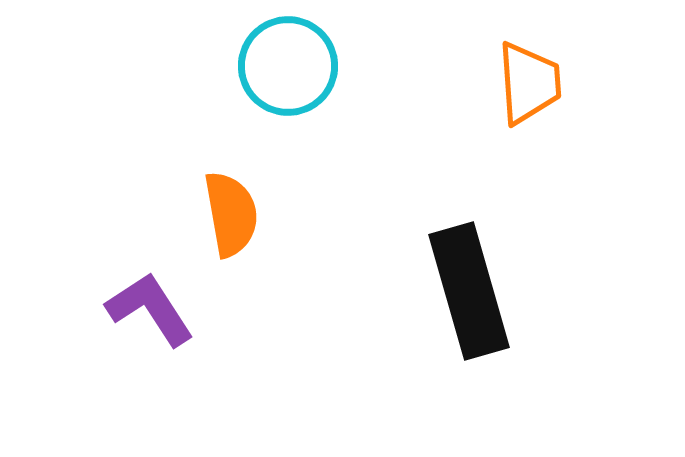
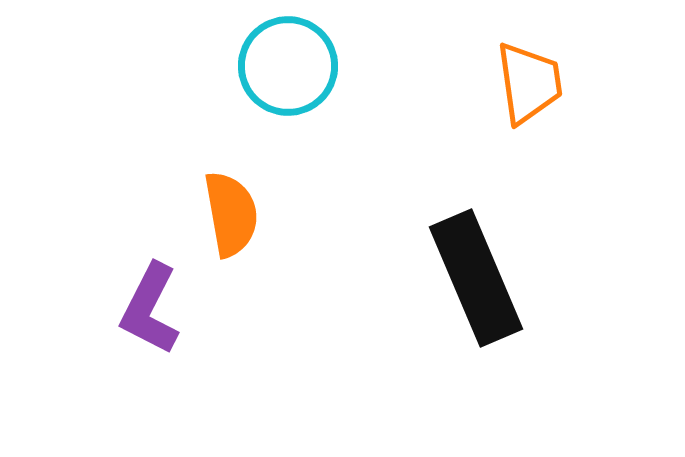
orange trapezoid: rotated 4 degrees counterclockwise
black rectangle: moved 7 px right, 13 px up; rotated 7 degrees counterclockwise
purple L-shape: rotated 120 degrees counterclockwise
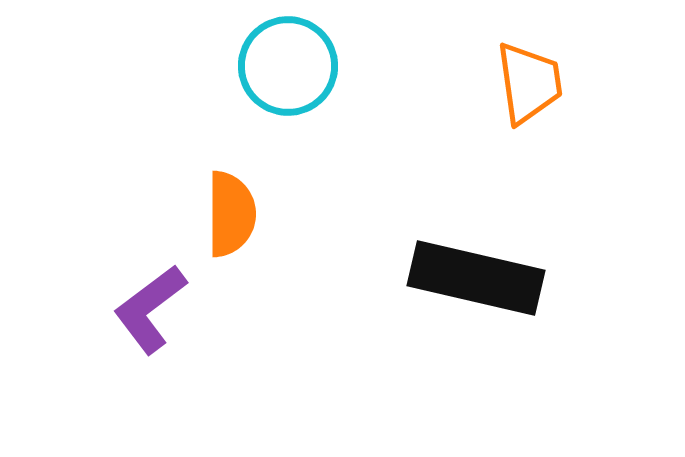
orange semicircle: rotated 10 degrees clockwise
black rectangle: rotated 54 degrees counterclockwise
purple L-shape: rotated 26 degrees clockwise
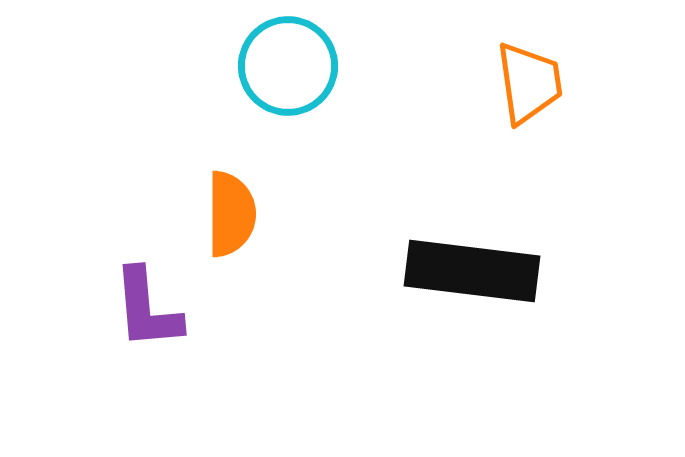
black rectangle: moved 4 px left, 7 px up; rotated 6 degrees counterclockwise
purple L-shape: moved 3 px left; rotated 58 degrees counterclockwise
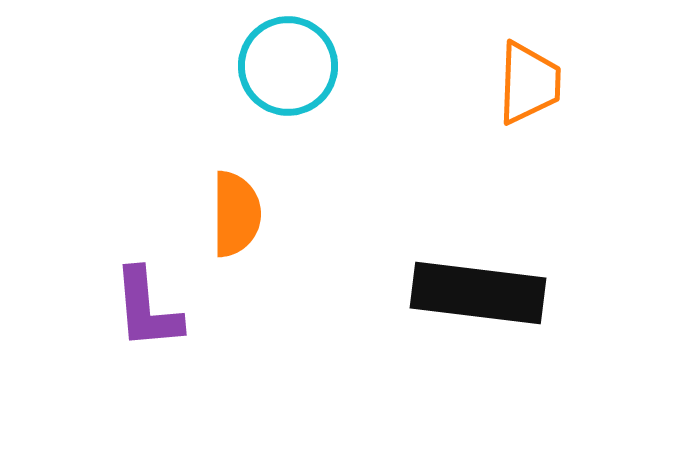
orange trapezoid: rotated 10 degrees clockwise
orange semicircle: moved 5 px right
black rectangle: moved 6 px right, 22 px down
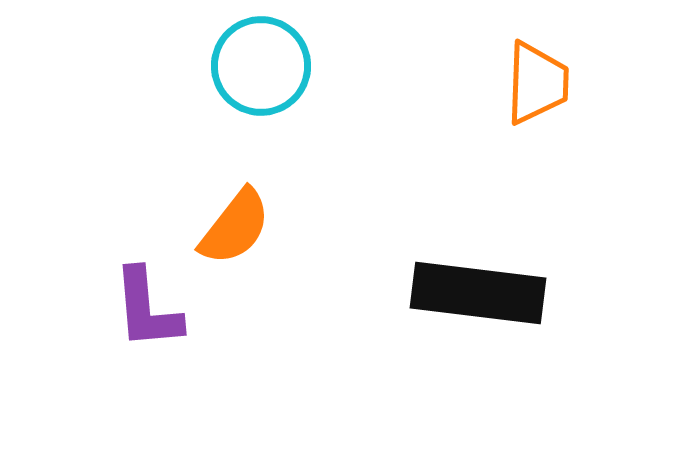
cyan circle: moved 27 px left
orange trapezoid: moved 8 px right
orange semicircle: moved 1 px left, 13 px down; rotated 38 degrees clockwise
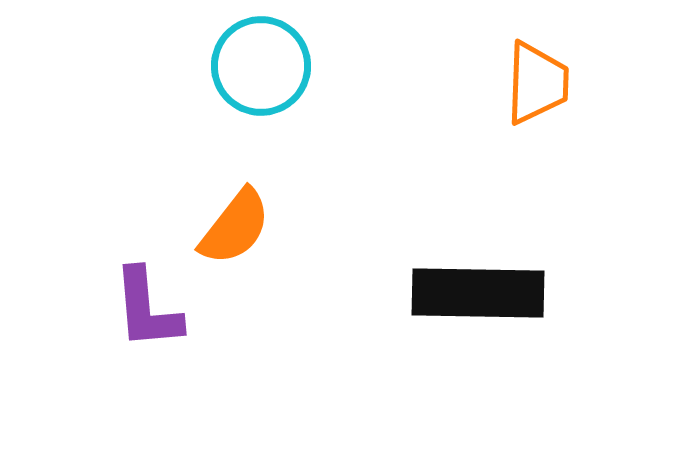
black rectangle: rotated 6 degrees counterclockwise
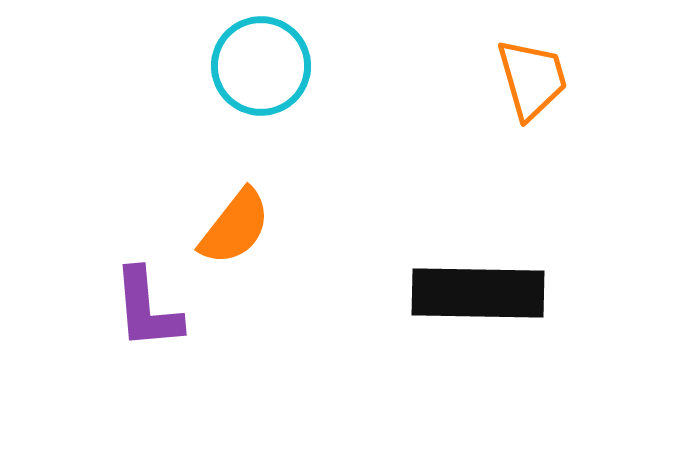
orange trapezoid: moved 5 px left, 4 px up; rotated 18 degrees counterclockwise
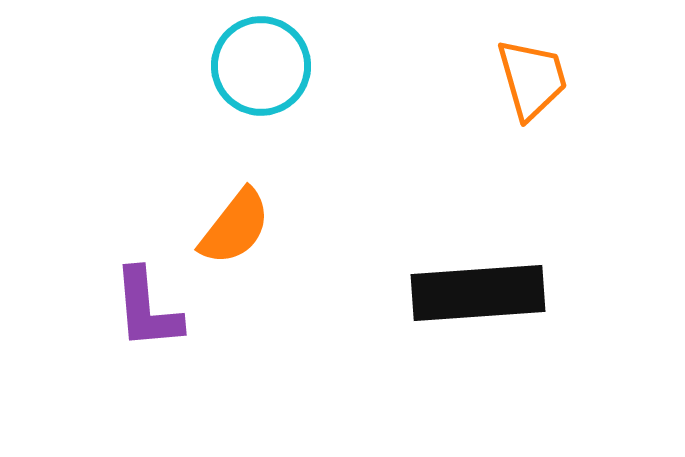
black rectangle: rotated 5 degrees counterclockwise
